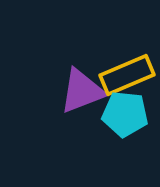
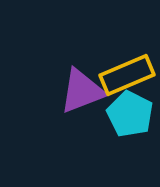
cyan pentagon: moved 5 px right; rotated 21 degrees clockwise
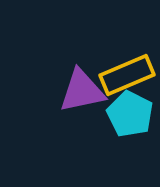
purple triangle: rotated 9 degrees clockwise
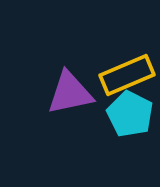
purple triangle: moved 12 px left, 2 px down
